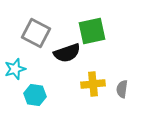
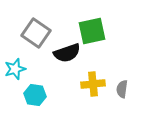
gray square: rotated 8 degrees clockwise
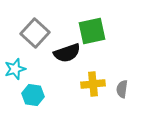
gray square: moved 1 px left; rotated 8 degrees clockwise
cyan hexagon: moved 2 px left
